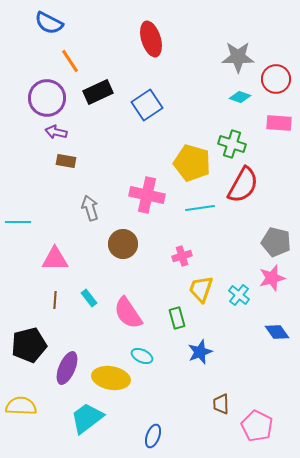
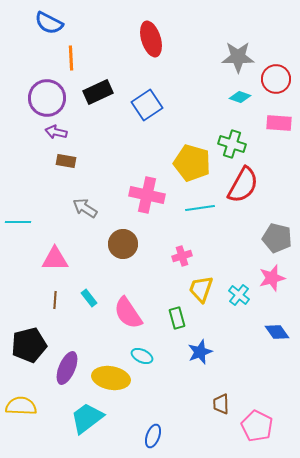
orange line at (70, 61): moved 1 px right, 3 px up; rotated 30 degrees clockwise
gray arrow at (90, 208): moved 5 px left; rotated 40 degrees counterclockwise
gray pentagon at (276, 242): moved 1 px right, 4 px up
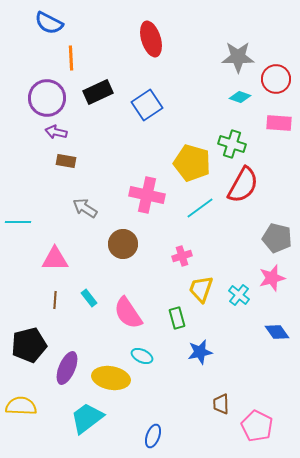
cyan line at (200, 208): rotated 28 degrees counterclockwise
blue star at (200, 352): rotated 10 degrees clockwise
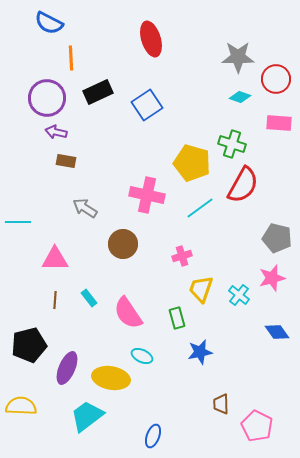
cyan trapezoid at (87, 418): moved 2 px up
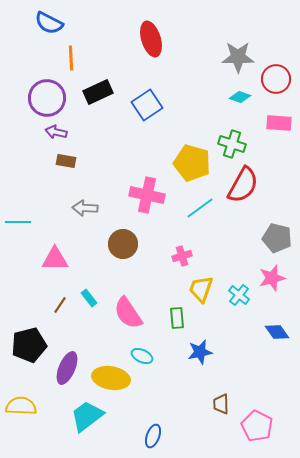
gray arrow at (85, 208): rotated 30 degrees counterclockwise
brown line at (55, 300): moved 5 px right, 5 px down; rotated 30 degrees clockwise
green rectangle at (177, 318): rotated 10 degrees clockwise
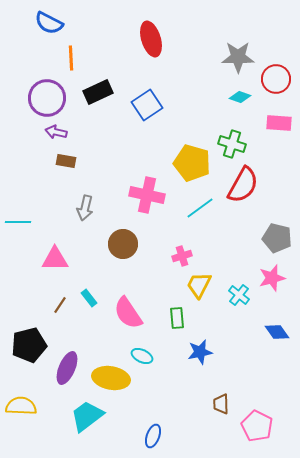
gray arrow at (85, 208): rotated 80 degrees counterclockwise
yellow trapezoid at (201, 289): moved 2 px left, 4 px up; rotated 8 degrees clockwise
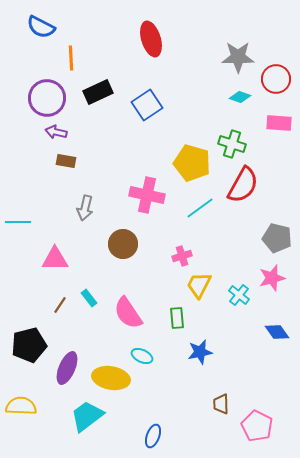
blue semicircle at (49, 23): moved 8 px left, 4 px down
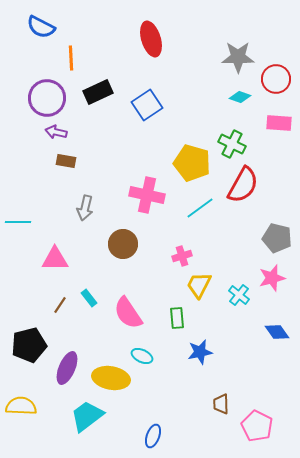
green cross at (232, 144): rotated 8 degrees clockwise
